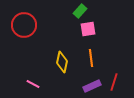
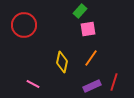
orange line: rotated 42 degrees clockwise
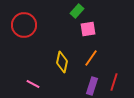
green rectangle: moved 3 px left
purple rectangle: rotated 48 degrees counterclockwise
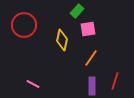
yellow diamond: moved 22 px up
red line: moved 1 px right, 1 px up
purple rectangle: rotated 18 degrees counterclockwise
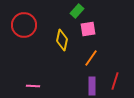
pink line: moved 2 px down; rotated 24 degrees counterclockwise
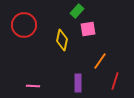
orange line: moved 9 px right, 3 px down
purple rectangle: moved 14 px left, 3 px up
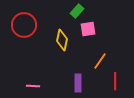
red line: rotated 18 degrees counterclockwise
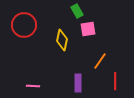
green rectangle: rotated 72 degrees counterclockwise
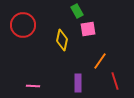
red circle: moved 1 px left
red line: rotated 18 degrees counterclockwise
